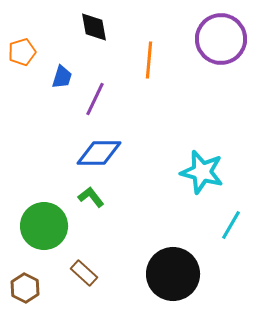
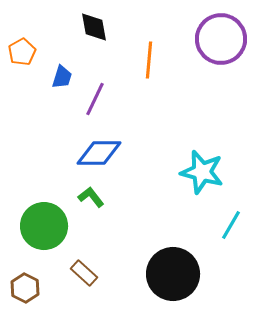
orange pentagon: rotated 12 degrees counterclockwise
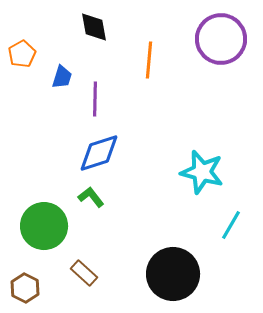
orange pentagon: moved 2 px down
purple line: rotated 24 degrees counterclockwise
blue diamond: rotated 18 degrees counterclockwise
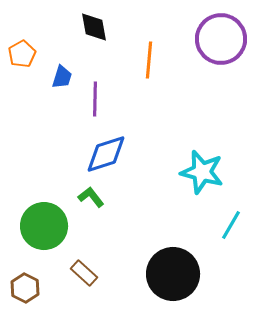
blue diamond: moved 7 px right, 1 px down
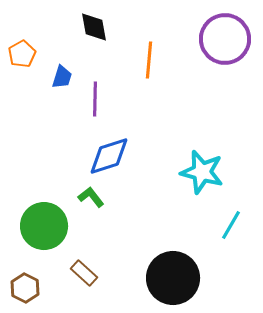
purple circle: moved 4 px right
blue diamond: moved 3 px right, 2 px down
black circle: moved 4 px down
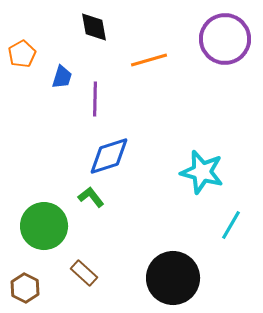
orange line: rotated 69 degrees clockwise
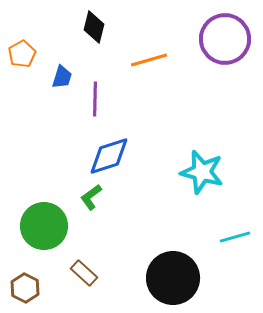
black diamond: rotated 24 degrees clockwise
green L-shape: rotated 88 degrees counterclockwise
cyan line: moved 4 px right, 12 px down; rotated 44 degrees clockwise
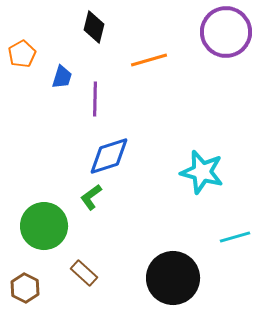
purple circle: moved 1 px right, 7 px up
